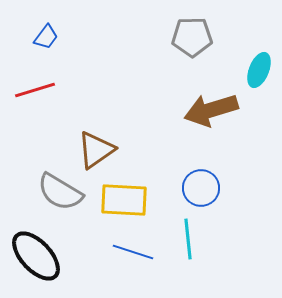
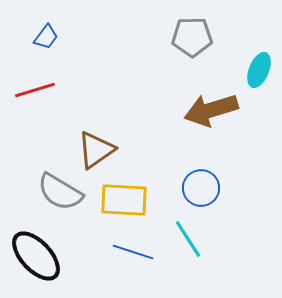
cyan line: rotated 27 degrees counterclockwise
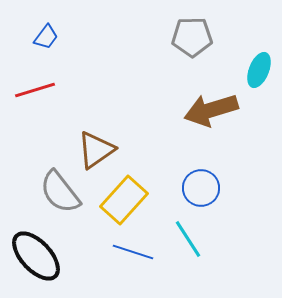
gray semicircle: rotated 21 degrees clockwise
yellow rectangle: rotated 51 degrees counterclockwise
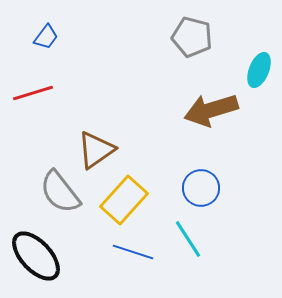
gray pentagon: rotated 15 degrees clockwise
red line: moved 2 px left, 3 px down
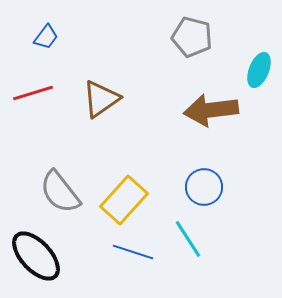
brown arrow: rotated 10 degrees clockwise
brown triangle: moved 5 px right, 51 px up
blue circle: moved 3 px right, 1 px up
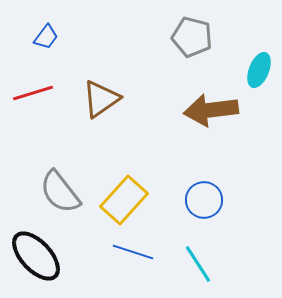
blue circle: moved 13 px down
cyan line: moved 10 px right, 25 px down
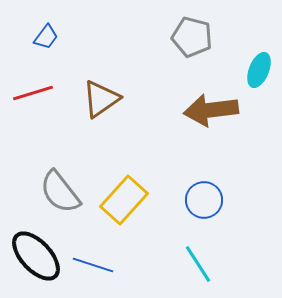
blue line: moved 40 px left, 13 px down
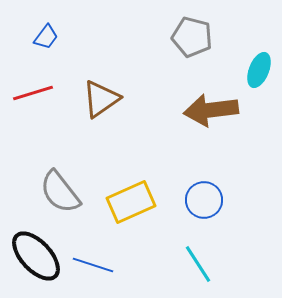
yellow rectangle: moved 7 px right, 2 px down; rotated 24 degrees clockwise
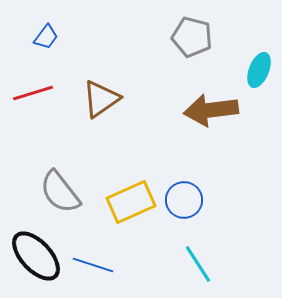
blue circle: moved 20 px left
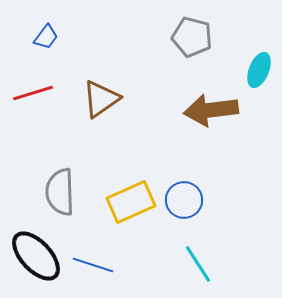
gray semicircle: rotated 36 degrees clockwise
